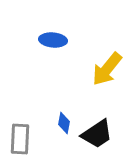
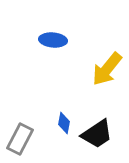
gray rectangle: rotated 24 degrees clockwise
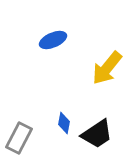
blue ellipse: rotated 28 degrees counterclockwise
yellow arrow: moved 1 px up
gray rectangle: moved 1 px left, 1 px up
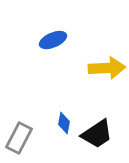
yellow arrow: rotated 132 degrees counterclockwise
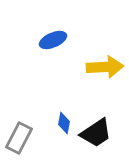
yellow arrow: moved 2 px left, 1 px up
black trapezoid: moved 1 px left, 1 px up
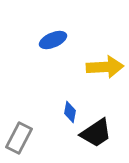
blue diamond: moved 6 px right, 11 px up
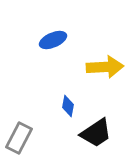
blue diamond: moved 2 px left, 6 px up
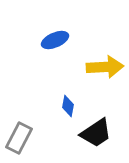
blue ellipse: moved 2 px right
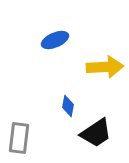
gray rectangle: rotated 20 degrees counterclockwise
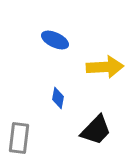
blue ellipse: rotated 48 degrees clockwise
blue diamond: moved 10 px left, 8 px up
black trapezoid: moved 3 px up; rotated 12 degrees counterclockwise
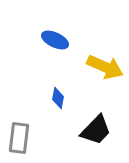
yellow arrow: rotated 27 degrees clockwise
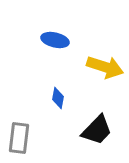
blue ellipse: rotated 12 degrees counterclockwise
yellow arrow: rotated 6 degrees counterclockwise
black trapezoid: moved 1 px right
